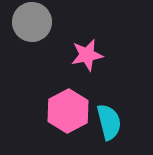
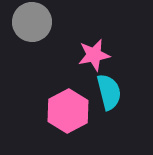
pink star: moved 7 px right
cyan semicircle: moved 30 px up
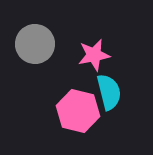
gray circle: moved 3 px right, 22 px down
pink hexagon: moved 10 px right; rotated 18 degrees counterclockwise
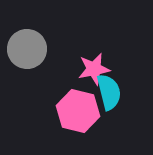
gray circle: moved 8 px left, 5 px down
pink star: moved 14 px down
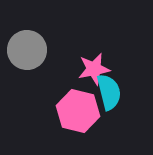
gray circle: moved 1 px down
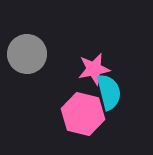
gray circle: moved 4 px down
pink hexagon: moved 5 px right, 3 px down
